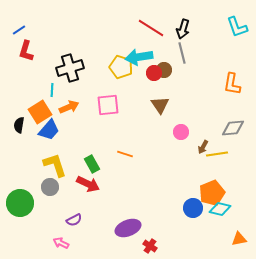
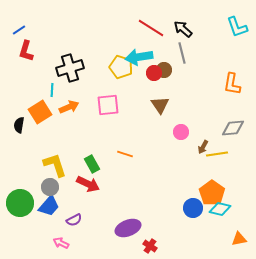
black arrow: rotated 114 degrees clockwise
blue trapezoid: moved 76 px down
orange pentagon: rotated 15 degrees counterclockwise
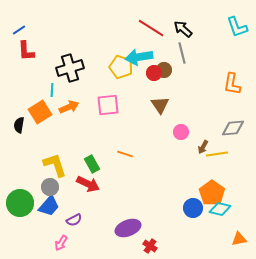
red L-shape: rotated 20 degrees counterclockwise
pink arrow: rotated 84 degrees counterclockwise
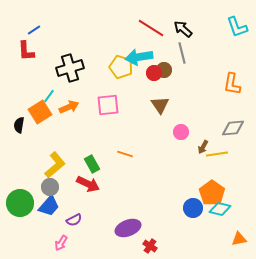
blue line: moved 15 px right
cyan line: moved 3 px left, 6 px down; rotated 32 degrees clockwise
yellow L-shape: rotated 68 degrees clockwise
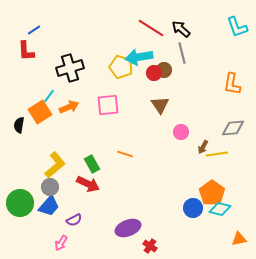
black arrow: moved 2 px left
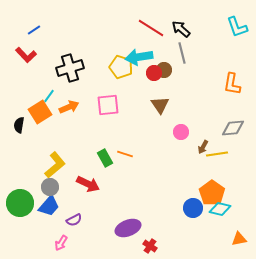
red L-shape: moved 4 px down; rotated 40 degrees counterclockwise
green rectangle: moved 13 px right, 6 px up
